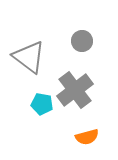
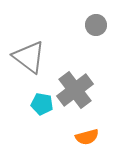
gray circle: moved 14 px right, 16 px up
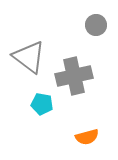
gray cross: moved 1 px left, 14 px up; rotated 24 degrees clockwise
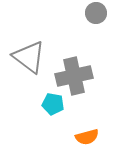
gray circle: moved 12 px up
cyan pentagon: moved 11 px right
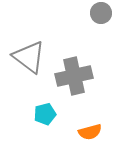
gray circle: moved 5 px right
cyan pentagon: moved 8 px left, 10 px down; rotated 25 degrees counterclockwise
orange semicircle: moved 3 px right, 5 px up
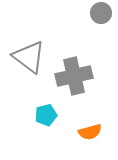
cyan pentagon: moved 1 px right, 1 px down
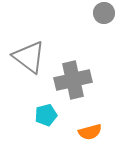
gray circle: moved 3 px right
gray cross: moved 1 px left, 4 px down
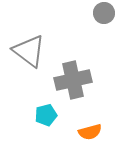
gray triangle: moved 6 px up
